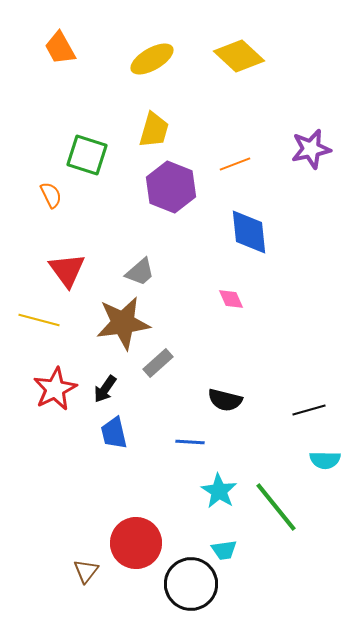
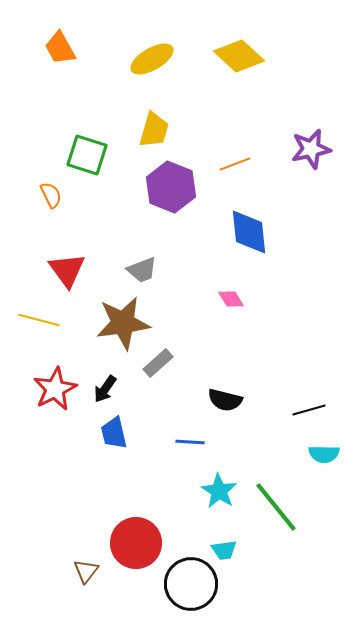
gray trapezoid: moved 2 px right, 2 px up; rotated 20 degrees clockwise
pink diamond: rotated 8 degrees counterclockwise
cyan semicircle: moved 1 px left, 6 px up
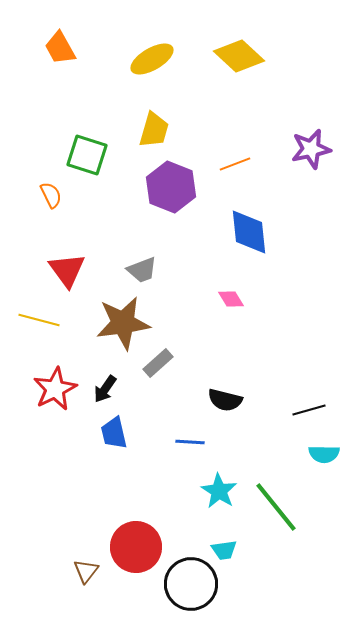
red circle: moved 4 px down
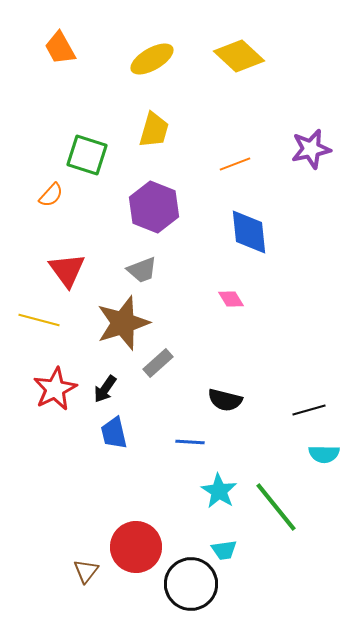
purple hexagon: moved 17 px left, 20 px down
orange semicircle: rotated 68 degrees clockwise
brown star: rotated 10 degrees counterclockwise
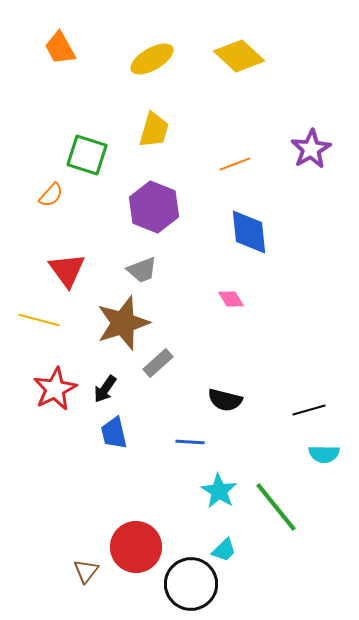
purple star: rotated 18 degrees counterclockwise
cyan trapezoid: rotated 36 degrees counterclockwise
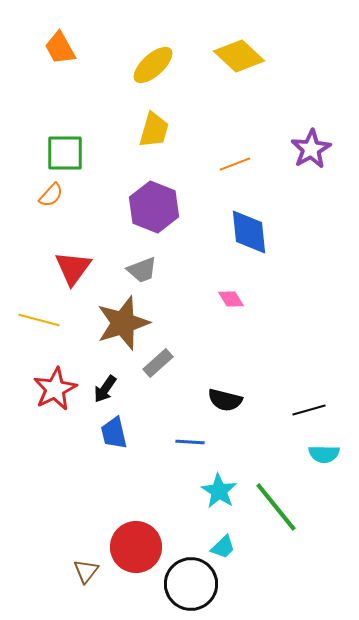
yellow ellipse: moved 1 px right, 6 px down; rotated 12 degrees counterclockwise
green square: moved 22 px left, 2 px up; rotated 18 degrees counterclockwise
red triangle: moved 6 px right, 2 px up; rotated 12 degrees clockwise
cyan trapezoid: moved 1 px left, 3 px up
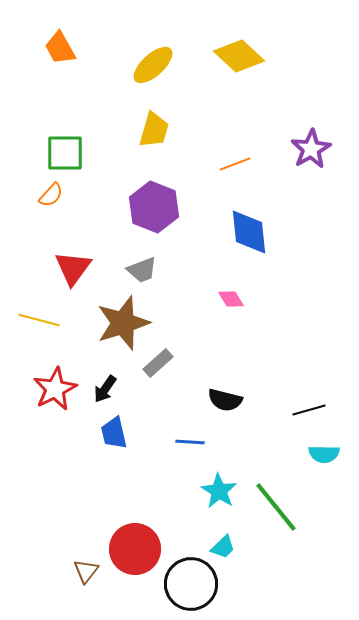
red circle: moved 1 px left, 2 px down
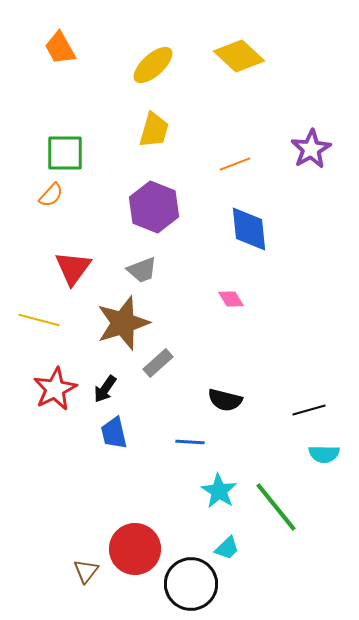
blue diamond: moved 3 px up
cyan trapezoid: moved 4 px right, 1 px down
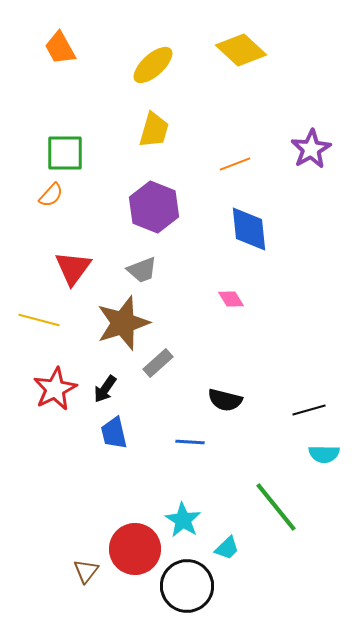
yellow diamond: moved 2 px right, 6 px up
cyan star: moved 36 px left, 29 px down
black circle: moved 4 px left, 2 px down
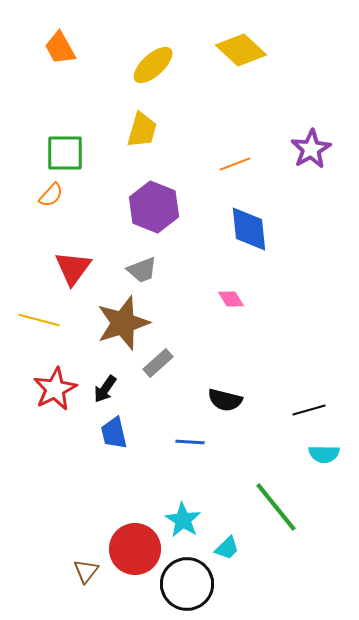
yellow trapezoid: moved 12 px left
black circle: moved 2 px up
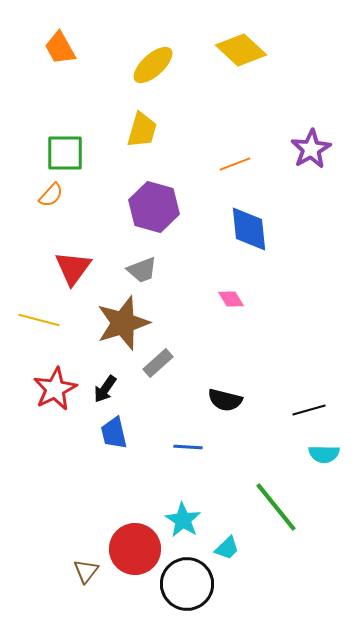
purple hexagon: rotated 6 degrees counterclockwise
blue line: moved 2 px left, 5 px down
